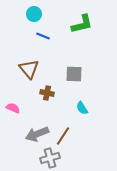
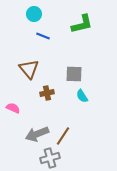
brown cross: rotated 24 degrees counterclockwise
cyan semicircle: moved 12 px up
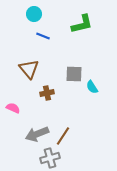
cyan semicircle: moved 10 px right, 9 px up
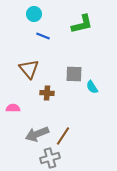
brown cross: rotated 16 degrees clockwise
pink semicircle: rotated 24 degrees counterclockwise
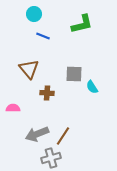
gray cross: moved 1 px right
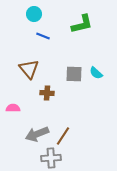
cyan semicircle: moved 4 px right, 14 px up; rotated 16 degrees counterclockwise
gray cross: rotated 12 degrees clockwise
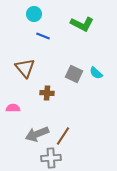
green L-shape: rotated 40 degrees clockwise
brown triangle: moved 4 px left, 1 px up
gray square: rotated 24 degrees clockwise
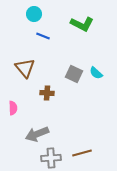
pink semicircle: rotated 88 degrees clockwise
brown line: moved 19 px right, 17 px down; rotated 42 degrees clockwise
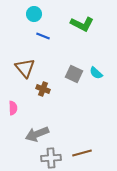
brown cross: moved 4 px left, 4 px up; rotated 16 degrees clockwise
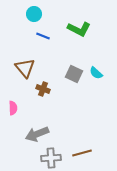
green L-shape: moved 3 px left, 5 px down
